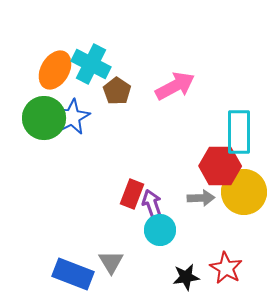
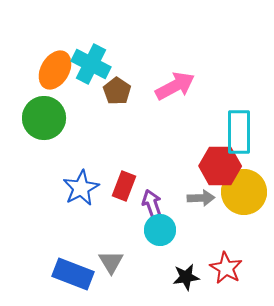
blue star: moved 9 px right, 71 px down
red rectangle: moved 8 px left, 8 px up
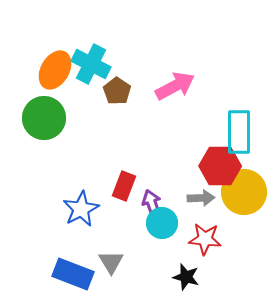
blue star: moved 21 px down
cyan circle: moved 2 px right, 7 px up
red star: moved 21 px left, 29 px up; rotated 24 degrees counterclockwise
black star: rotated 24 degrees clockwise
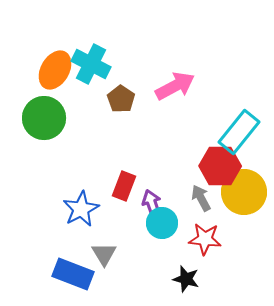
brown pentagon: moved 4 px right, 8 px down
cyan rectangle: rotated 39 degrees clockwise
gray arrow: rotated 116 degrees counterclockwise
gray triangle: moved 7 px left, 8 px up
black star: moved 2 px down
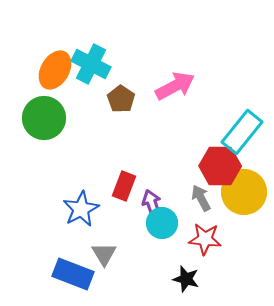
cyan rectangle: moved 3 px right
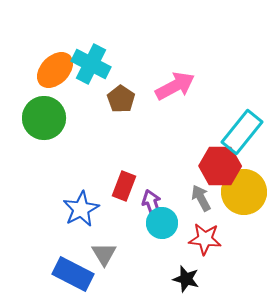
orange ellipse: rotated 15 degrees clockwise
blue rectangle: rotated 6 degrees clockwise
